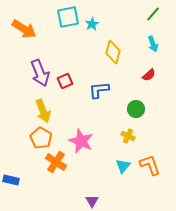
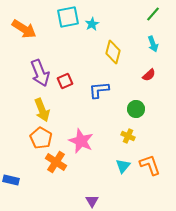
yellow arrow: moved 1 px left, 1 px up
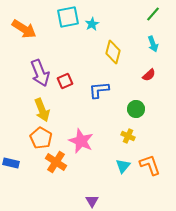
blue rectangle: moved 17 px up
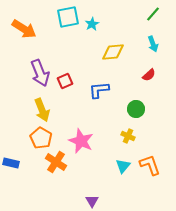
yellow diamond: rotated 70 degrees clockwise
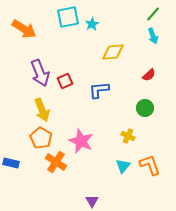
cyan arrow: moved 8 px up
green circle: moved 9 px right, 1 px up
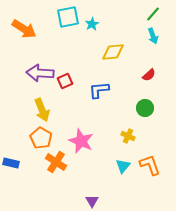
purple arrow: rotated 116 degrees clockwise
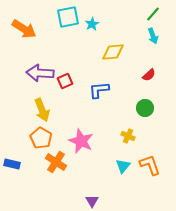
blue rectangle: moved 1 px right, 1 px down
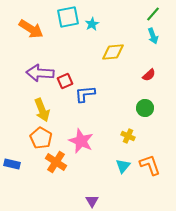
orange arrow: moved 7 px right
blue L-shape: moved 14 px left, 4 px down
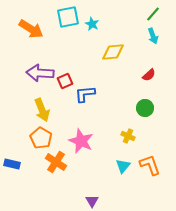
cyan star: rotated 16 degrees counterclockwise
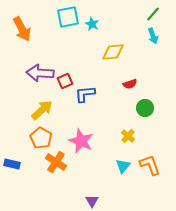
orange arrow: moved 9 px left; rotated 30 degrees clockwise
red semicircle: moved 19 px left, 9 px down; rotated 24 degrees clockwise
yellow arrow: rotated 110 degrees counterclockwise
yellow cross: rotated 16 degrees clockwise
